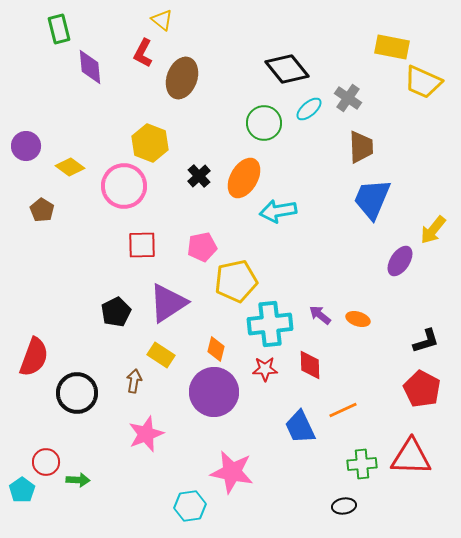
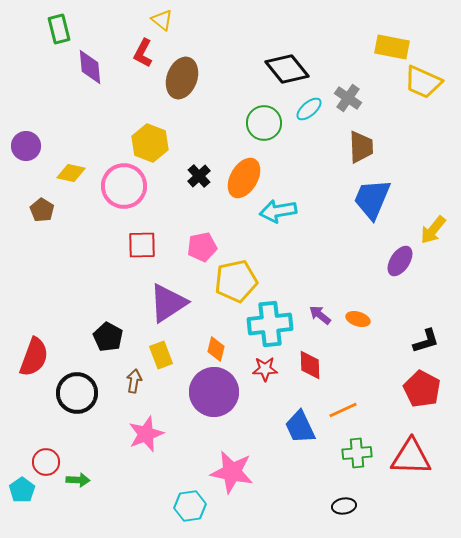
yellow diamond at (70, 167): moved 1 px right, 6 px down; rotated 24 degrees counterclockwise
black pentagon at (116, 312): moved 8 px left, 25 px down; rotated 16 degrees counterclockwise
yellow rectangle at (161, 355): rotated 36 degrees clockwise
green cross at (362, 464): moved 5 px left, 11 px up
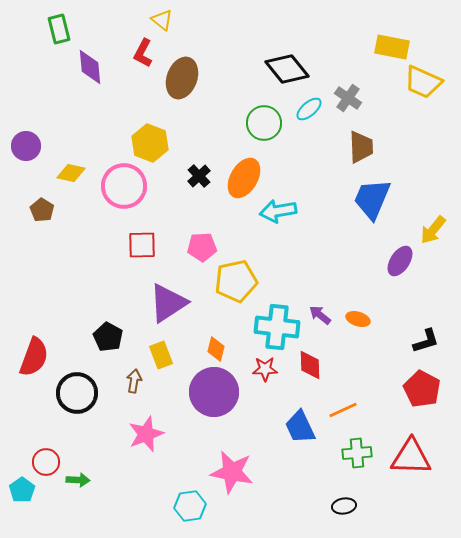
pink pentagon at (202, 247): rotated 8 degrees clockwise
cyan cross at (270, 324): moved 7 px right, 3 px down; rotated 12 degrees clockwise
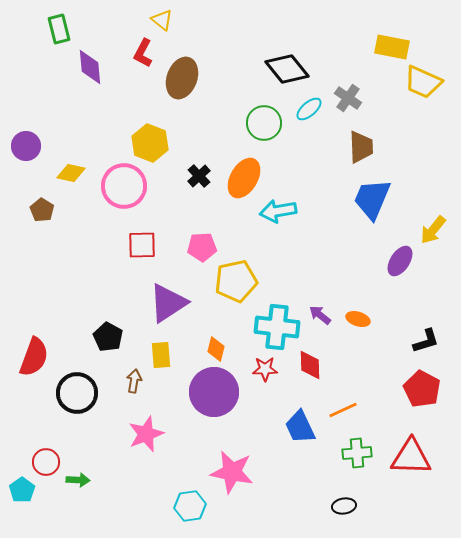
yellow rectangle at (161, 355): rotated 16 degrees clockwise
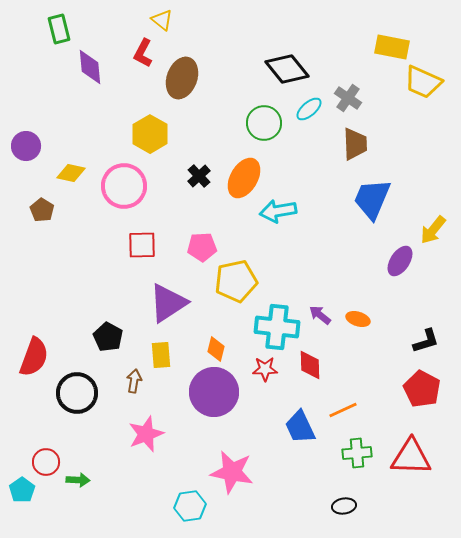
yellow hexagon at (150, 143): moved 9 px up; rotated 9 degrees clockwise
brown trapezoid at (361, 147): moved 6 px left, 3 px up
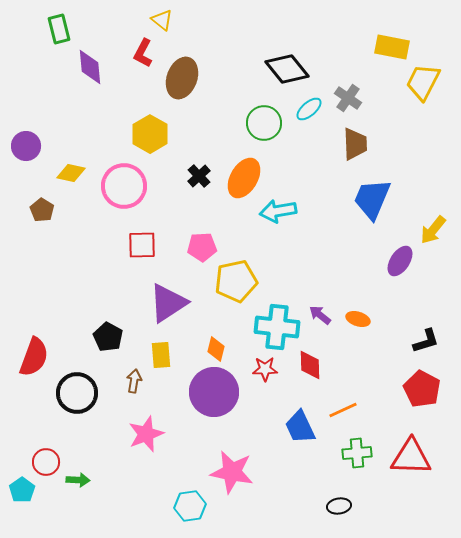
yellow trapezoid at (423, 82): rotated 93 degrees clockwise
black ellipse at (344, 506): moved 5 px left
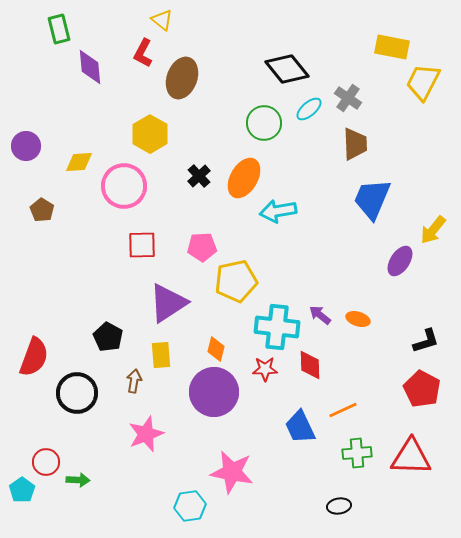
yellow diamond at (71, 173): moved 8 px right, 11 px up; rotated 16 degrees counterclockwise
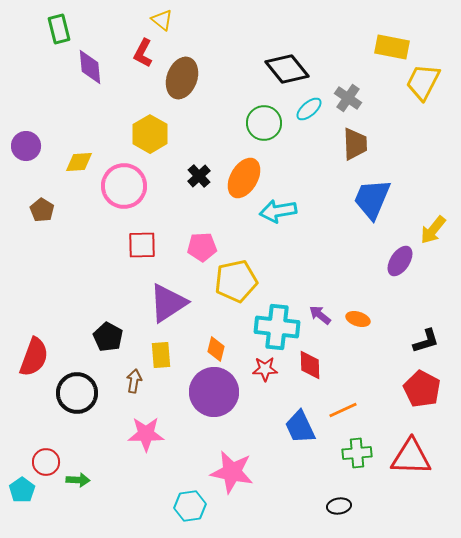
pink star at (146, 434): rotated 21 degrees clockwise
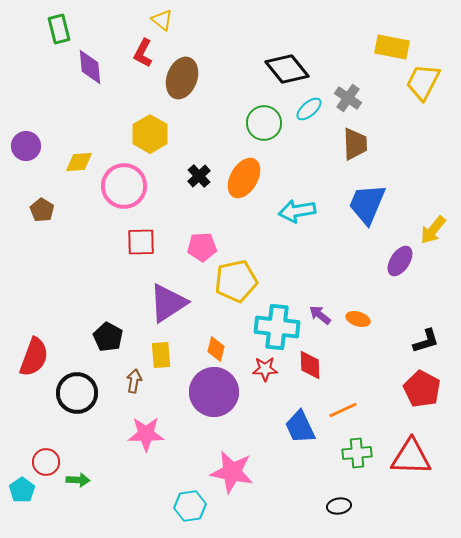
blue trapezoid at (372, 199): moved 5 px left, 5 px down
cyan arrow at (278, 211): moved 19 px right
red square at (142, 245): moved 1 px left, 3 px up
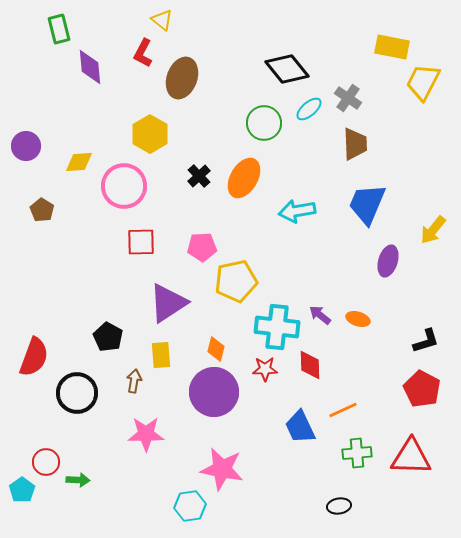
purple ellipse at (400, 261): moved 12 px left; rotated 16 degrees counterclockwise
pink star at (232, 472): moved 10 px left, 3 px up
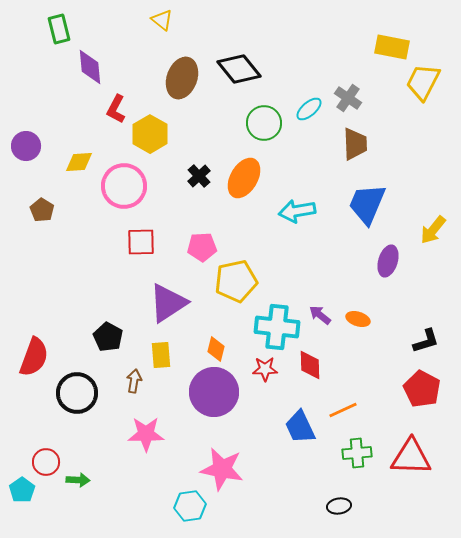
red L-shape at (143, 53): moved 27 px left, 56 px down
black diamond at (287, 69): moved 48 px left
